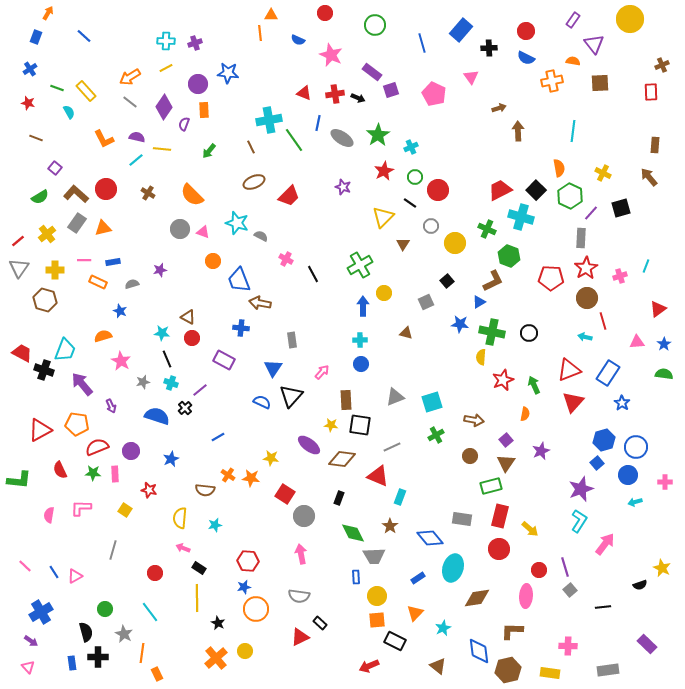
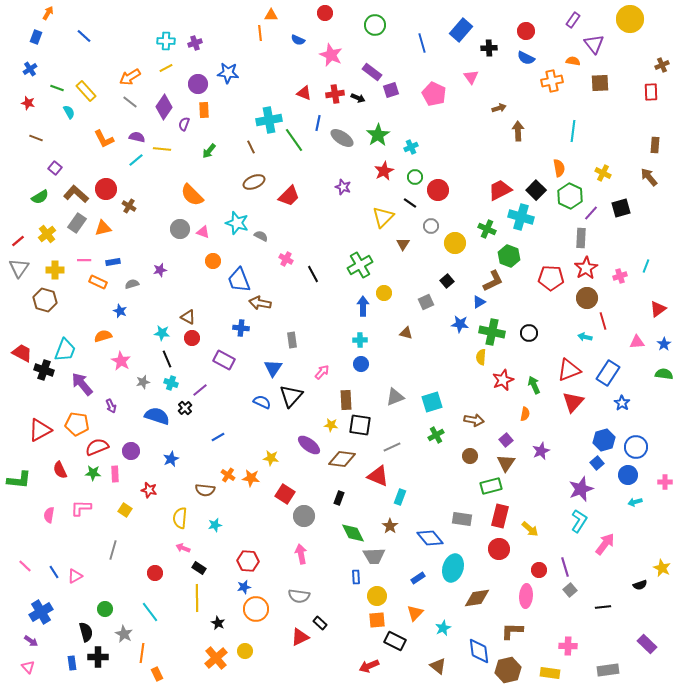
brown cross at (148, 193): moved 19 px left, 13 px down
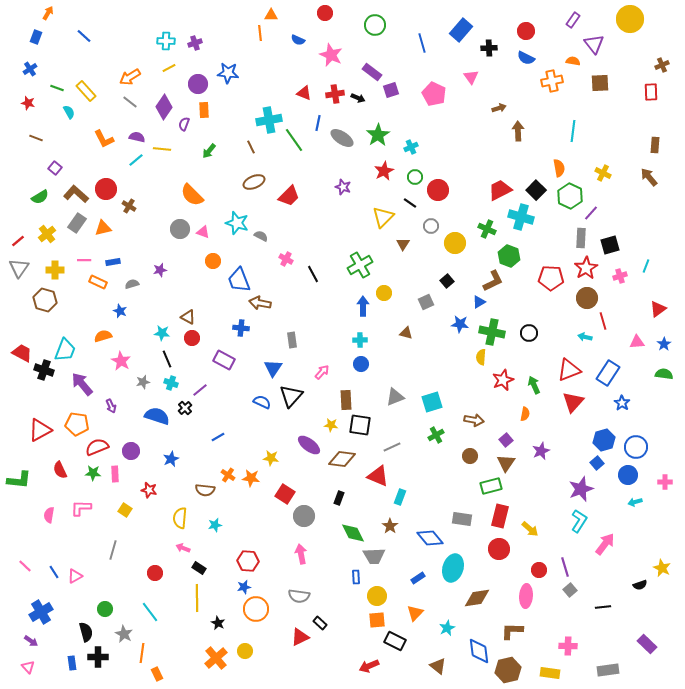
yellow line at (166, 68): moved 3 px right
black square at (621, 208): moved 11 px left, 37 px down
cyan star at (443, 628): moved 4 px right
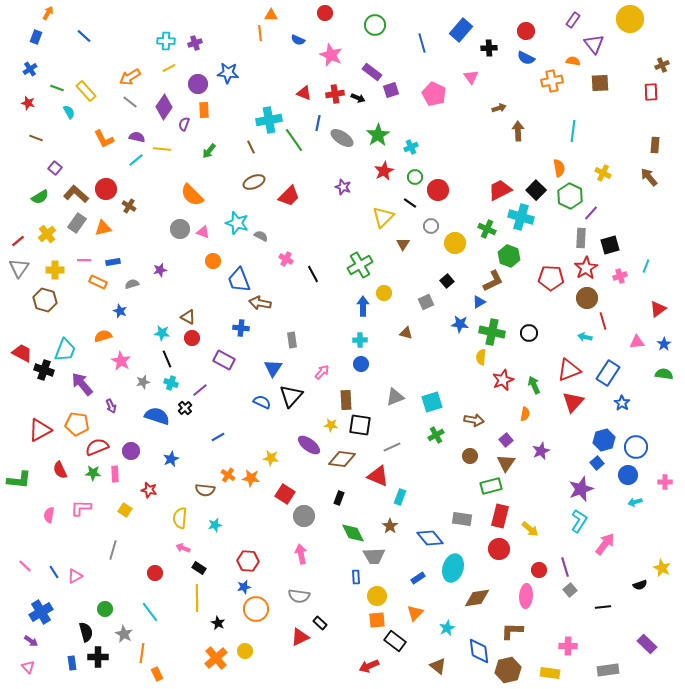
black rectangle at (395, 641): rotated 10 degrees clockwise
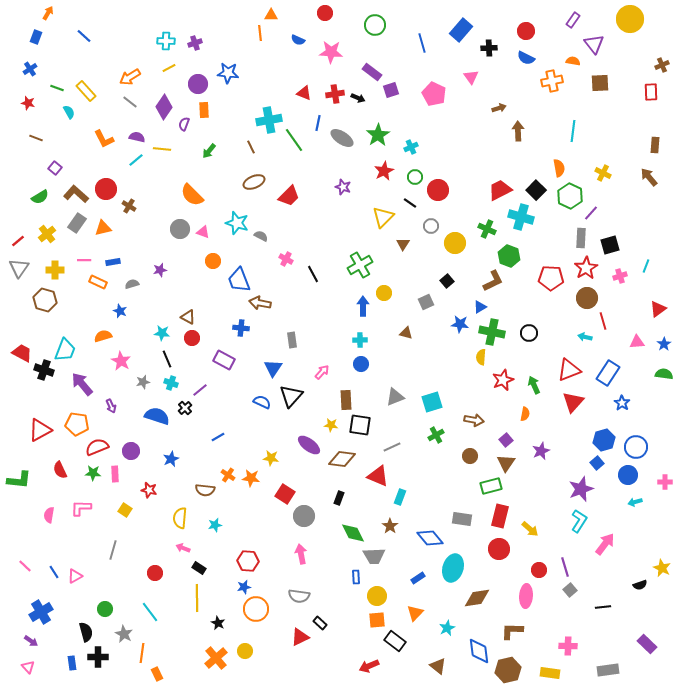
pink star at (331, 55): moved 3 px up; rotated 20 degrees counterclockwise
blue triangle at (479, 302): moved 1 px right, 5 px down
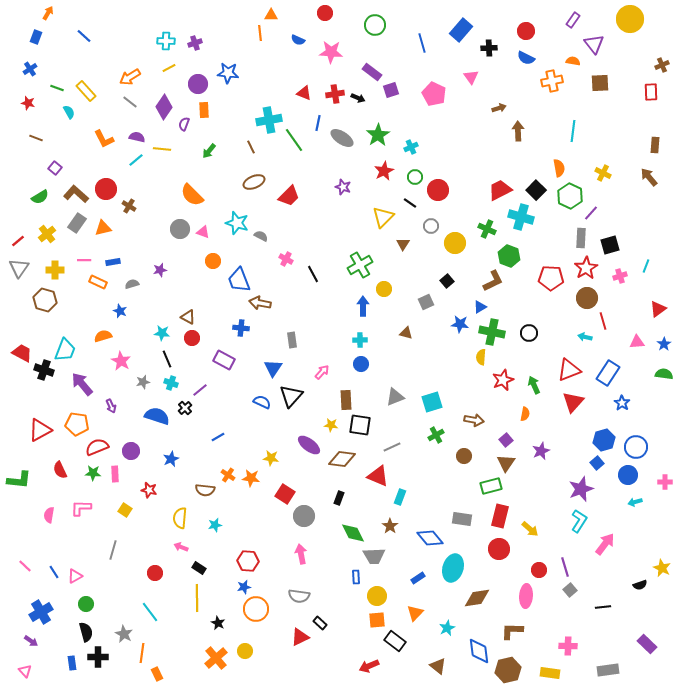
yellow circle at (384, 293): moved 4 px up
brown circle at (470, 456): moved 6 px left
pink arrow at (183, 548): moved 2 px left, 1 px up
green circle at (105, 609): moved 19 px left, 5 px up
pink triangle at (28, 667): moved 3 px left, 4 px down
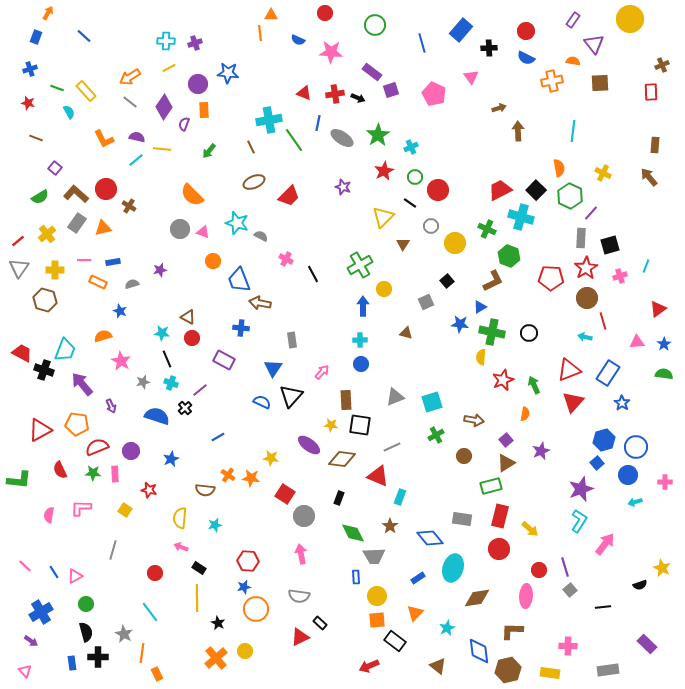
blue cross at (30, 69): rotated 16 degrees clockwise
brown triangle at (506, 463): rotated 24 degrees clockwise
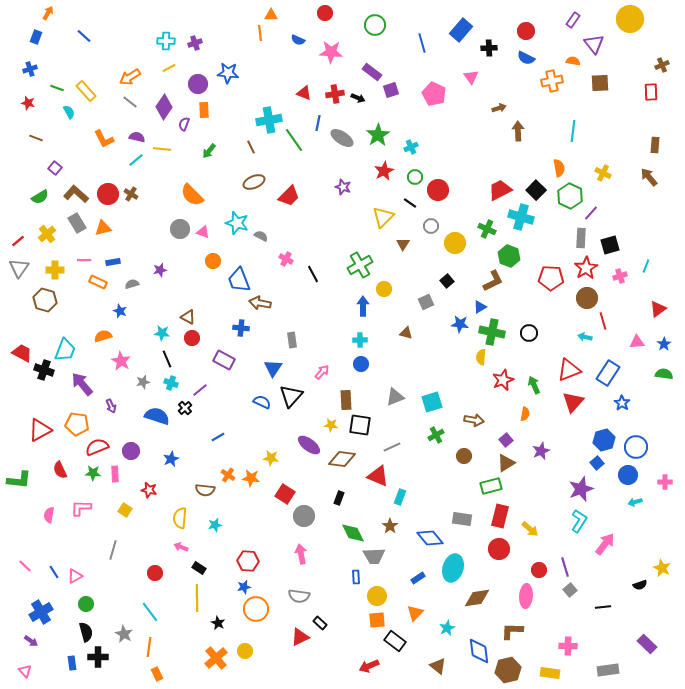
red circle at (106, 189): moved 2 px right, 5 px down
brown cross at (129, 206): moved 2 px right, 12 px up
gray rectangle at (77, 223): rotated 66 degrees counterclockwise
orange line at (142, 653): moved 7 px right, 6 px up
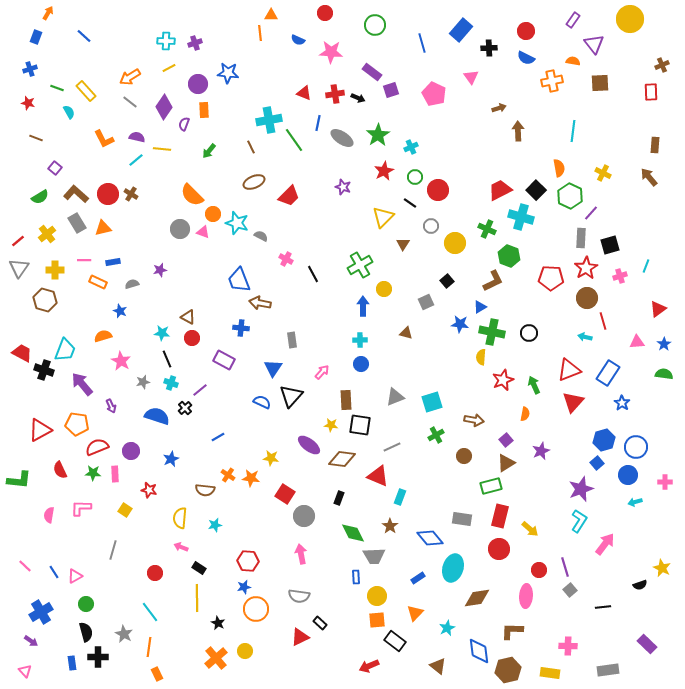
orange circle at (213, 261): moved 47 px up
